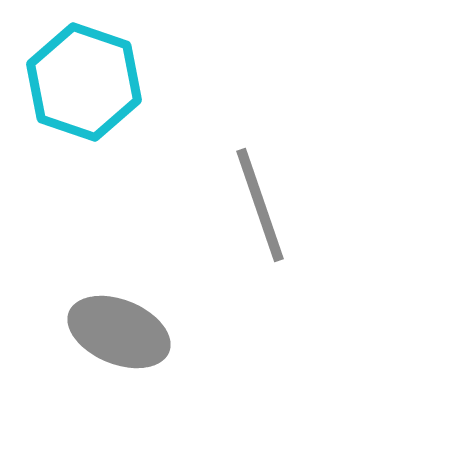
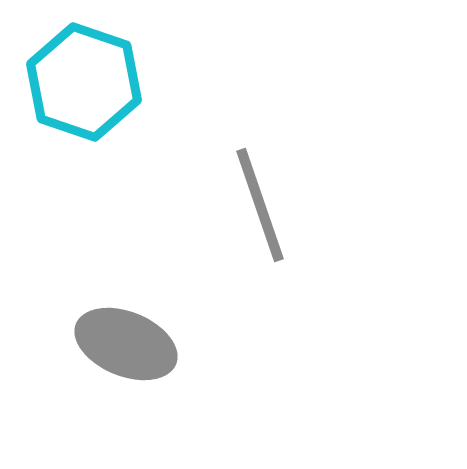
gray ellipse: moved 7 px right, 12 px down
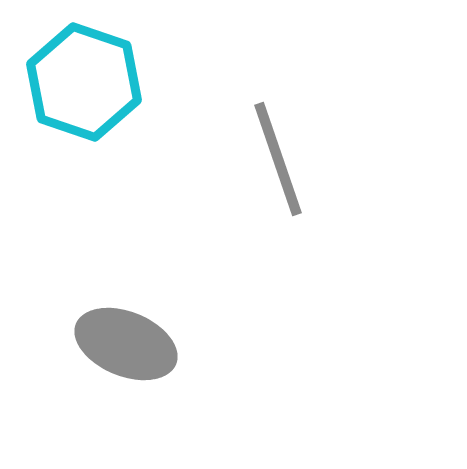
gray line: moved 18 px right, 46 px up
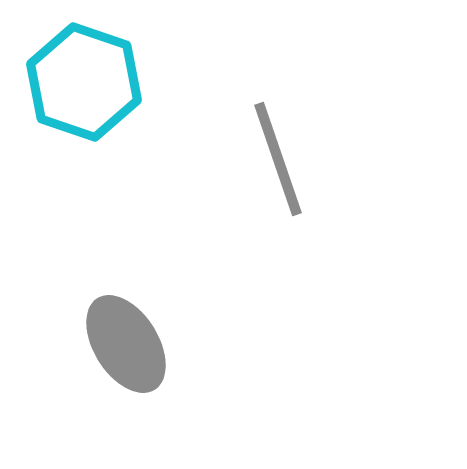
gray ellipse: rotated 36 degrees clockwise
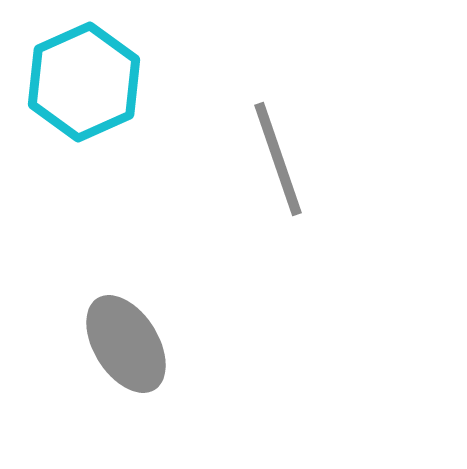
cyan hexagon: rotated 17 degrees clockwise
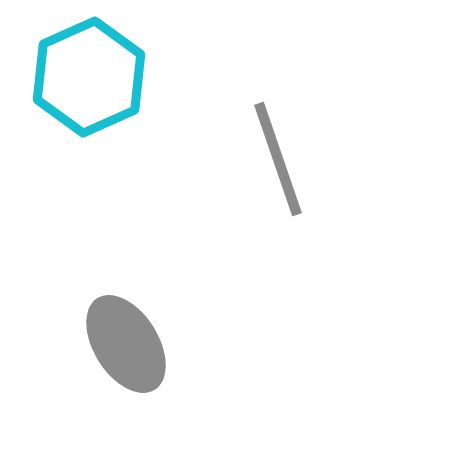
cyan hexagon: moved 5 px right, 5 px up
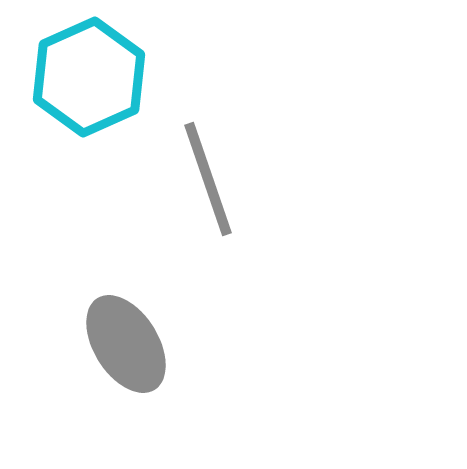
gray line: moved 70 px left, 20 px down
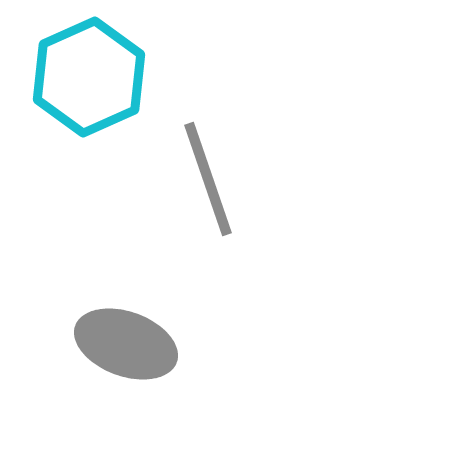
gray ellipse: rotated 38 degrees counterclockwise
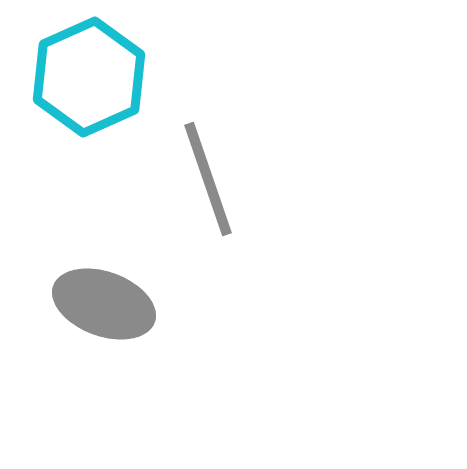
gray ellipse: moved 22 px left, 40 px up
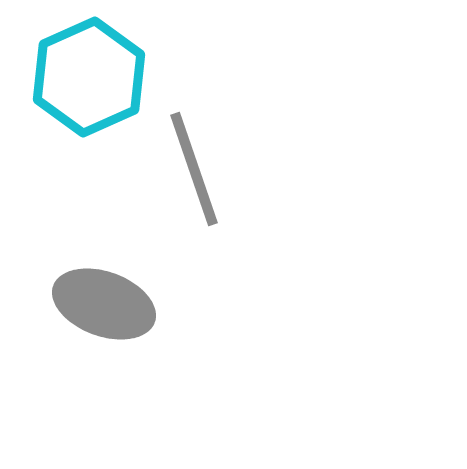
gray line: moved 14 px left, 10 px up
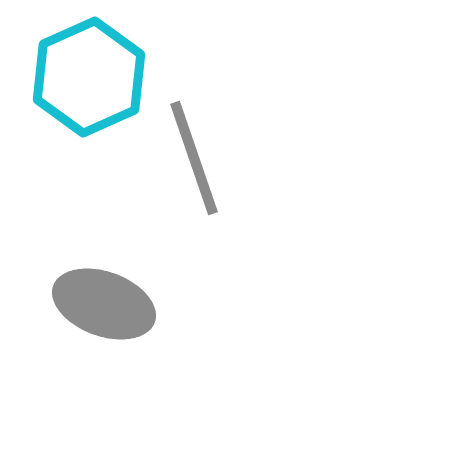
gray line: moved 11 px up
